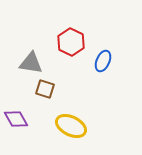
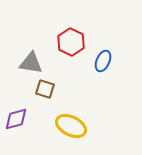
purple diamond: rotated 75 degrees counterclockwise
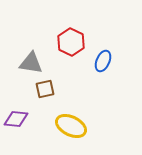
brown square: rotated 30 degrees counterclockwise
purple diamond: rotated 20 degrees clockwise
